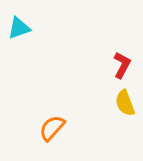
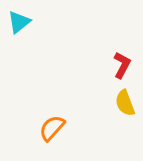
cyan triangle: moved 6 px up; rotated 20 degrees counterclockwise
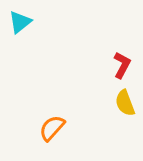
cyan triangle: moved 1 px right
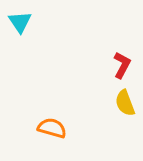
cyan triangle: rotated 25 degrees counterclockwise
orange semicircle: rotated 64 degrees clockwise
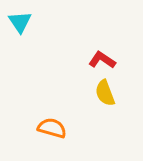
red L-shape: moved 20 px left, 5 px up; rotated 84 degrees counterclockwise
yellow semicircle: moved 20 px left, 10 px up
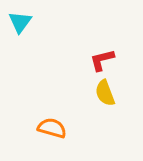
cyan triangle: rotated 10 degrees clockwise
red L-shape: rotated 48 degrees counterclockwise
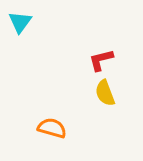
red L-shape: moved 1 px left
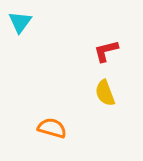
red L-shape: moved 5 px right, 9 px up
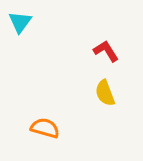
red L-shape: rotated 72 degrees clockwise
orange semicircle: moved 7 px left
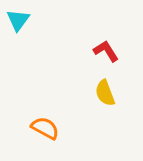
cyan triangle: moved 2 px left, 2 px up
orange semicircle: rotated 12 degrees clockwise
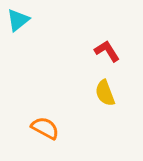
cyan triangle: rotated 15 degrees clockwise
red L-shape: moved 1 px right
